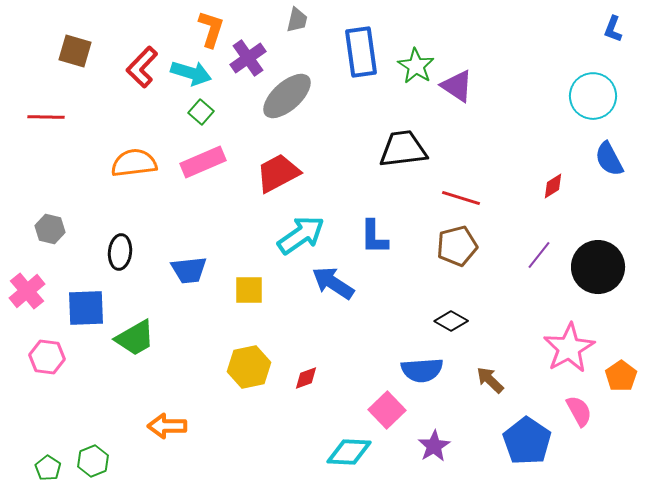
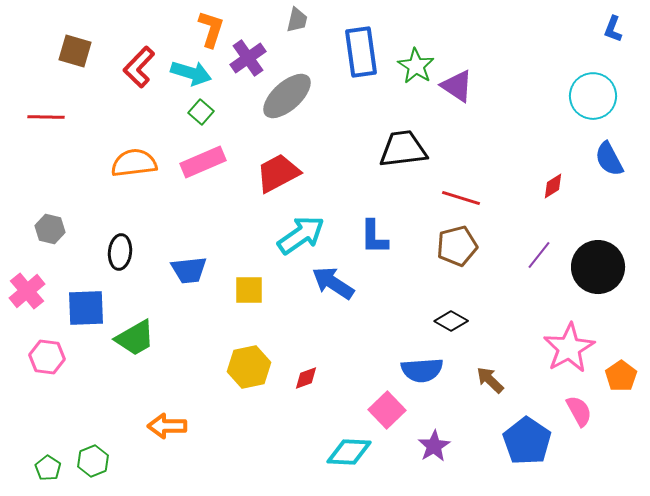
red L-shape at (142, 67): moved 3 px left
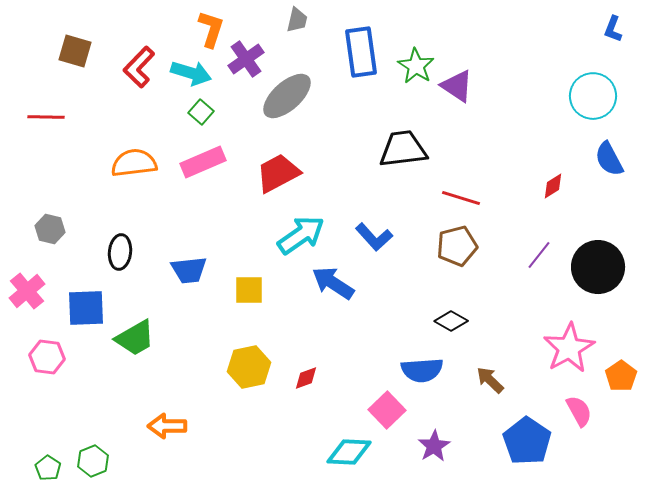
purple cross at (248, 58): moved 2 px left, 1 px down
blue L-shape at (374, 237): rotated 42 degrees counterclockwise
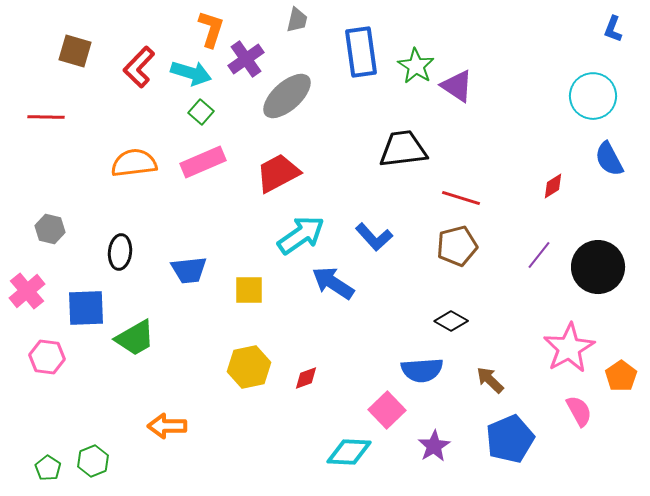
blue pentagon at (527, 441): moved 17 px left, 2 px up; rotated 15 degrees clockwise
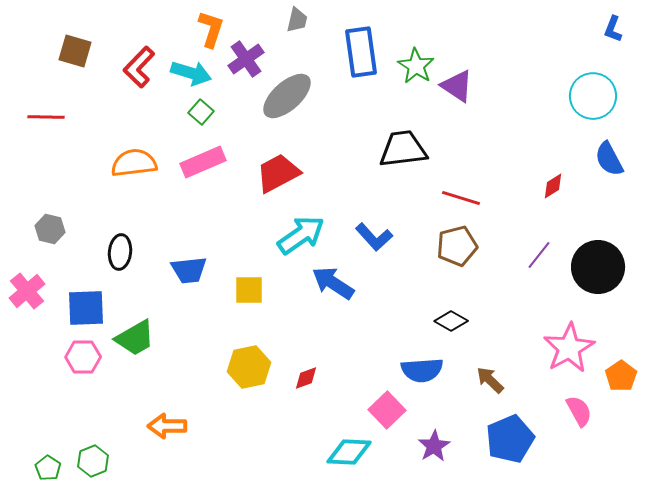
pink hexagon at (47, 357): moved 36 px right; rotated 8 degrees counterclockwise
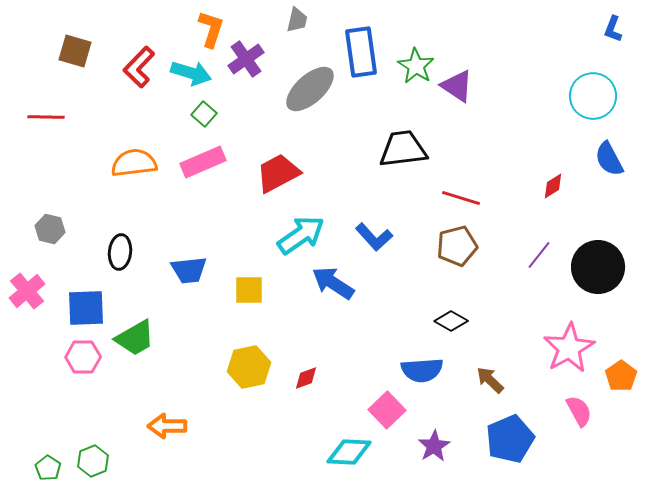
gray ellipse at (287, 96): moved 23 px right, 7 px up
green square at (201, 112): moved 3 px right, 2 px down
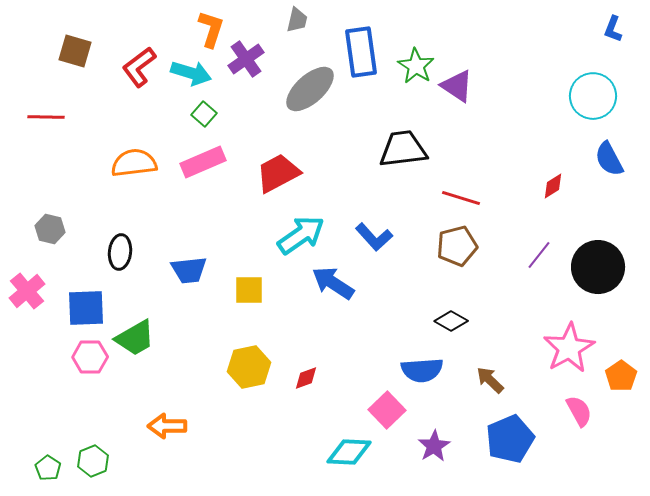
red L-shape at (139, 67): rotated 9 degrees clockwise
pink hexagon at (83, 357): moved 7 px right
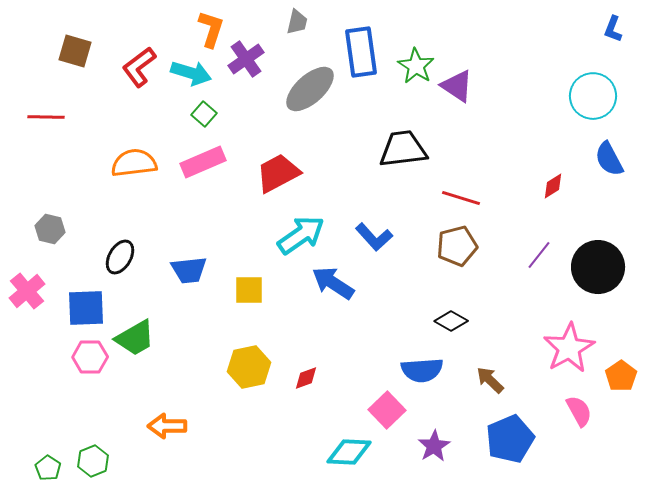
gray trapezoid at (297, 20): moved 2 px down
black ellipse at (120, 252): moved 5 px down; rotated 24 degrees clockwise
